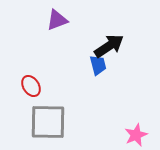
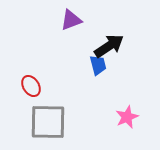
purple triangle: moved 14 px right
pink star: moved 9 px left, 18 px up
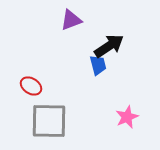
red ellipse: rotated 25 degrees counterclockwise
gray square: moved 1 px right, 1 px up
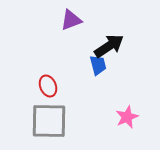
red ellipse: moved 17 px right; rotated 35 degrees clockwise
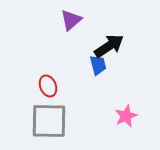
purple triangle: rotated 20 degrees counterclockwise
pink star: moved 1 px left, 1 px up
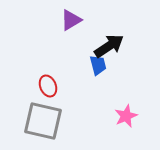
purple triangle: rotated 10 degrees clockwise
gray square: moved 6 px left; rotated 12 degrees clockwise
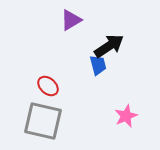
red ellipse: rotated 25 degrees counterclockwise
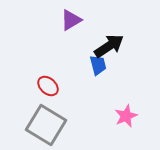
gray square: moved 3 px right, 4 px down; rotated 18 degrees clockwise
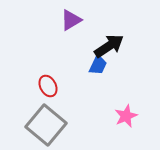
blue trapezoid: rotated 40 degrees clockwise
red ellipse: rotated 20 degrees clockwise
gray square: rotated 9 degrees clockwise
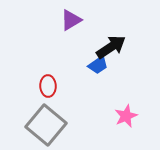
black arrow: moved 2 px right, 1 px down
blue trapezoid: rotated 30 degrees clockwise
red ellipse: rotated 25 degrees clockwise
